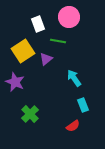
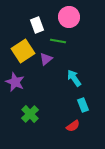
white rectangle: moved 1 px left, 1 px down
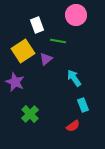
pink circle: moved 7 px right, 2 px up
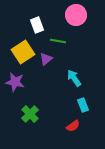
yellow square: moved 1 px down
purple star: rotated 12 degrees counterclockwise
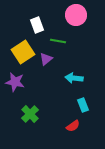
cyan arrow: rotated 48 degrees counterclockwise
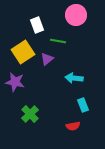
purple triangle: moved 1 px right
red semicircle: rotated 24 degrees clockwise
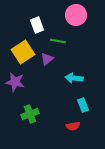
green cross: rotated 24 degrees clockwise
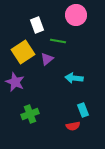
purple star: rotated 12 degrees clockwise
cyan rectangle: moved 5 px down
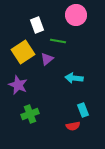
purple star: moved 3 px right, 3 px down
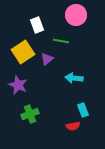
green line: moved 3 px right
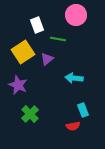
green line: moved 3 px left, 2 px up
green cross: rotated 24 degrees counterclockwise
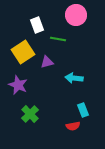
purple triangle: moved 3 px down; rotated 24 degrees clockwise
